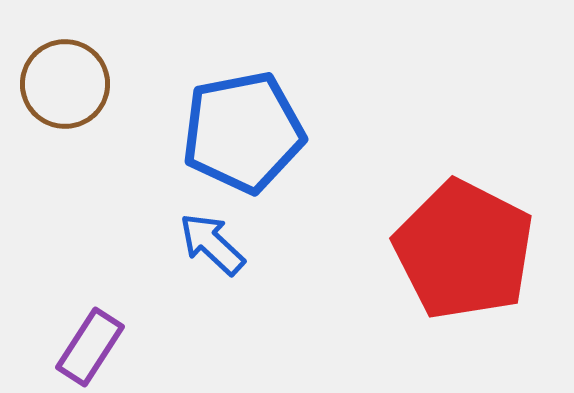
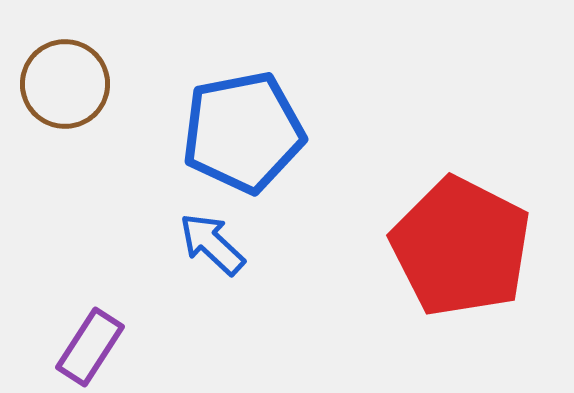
red pentagon: moved 3 px left, 3 px up
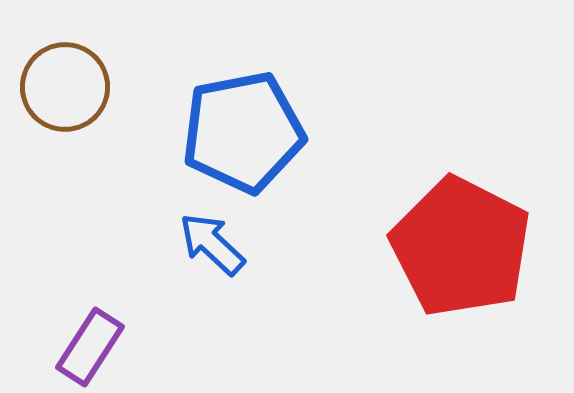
brown circle: moved 3 px down
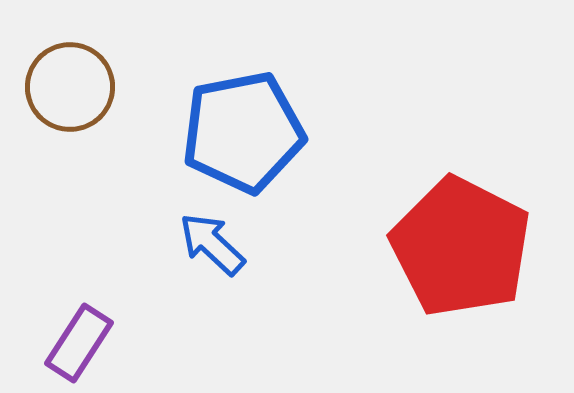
brown circle: moved 5 px right
purple rectangle: moved 11 px left, 4 px up
